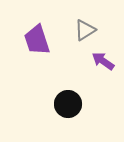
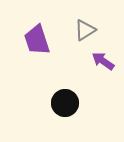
black circle: moved 3 px left, 1 px up
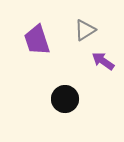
black circle: moved 4 px up
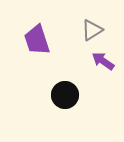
gray triangle: moved 7 px right
black circle: moved 4 px up
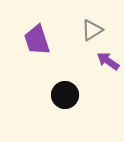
purple arrow: moved 5 px right
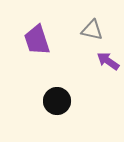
gray triangle: rotated 45 degrees clockwise
black circle: moved 8 px left, 6 px down
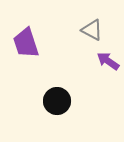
gray triangle: rotated 15 degrees clockwise
purple trapezoid: moved 11 px left, 3 px down
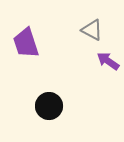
black circle: moved 8 px left, 5 px down
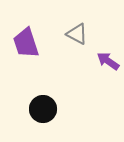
gray triangle: moved 15 px left, 4 px down
black circle: moved 6 px left, 3 px down
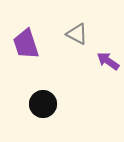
purple trapezoid: moved 1 px down
black circle: moved 5 px up
